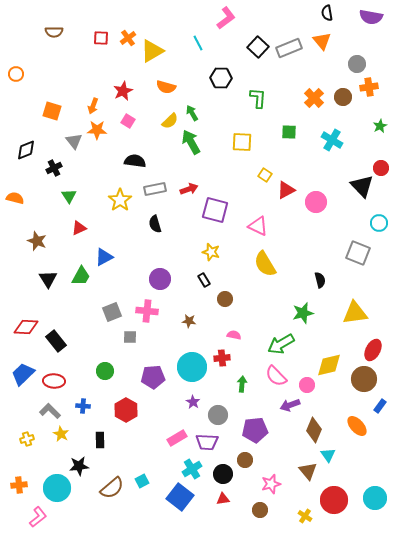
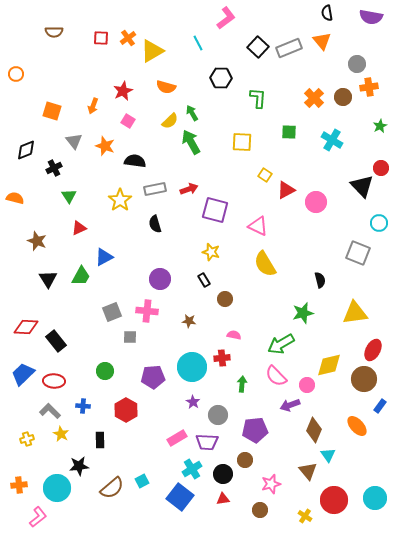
orange star at (97, 130): moved 8 px right, 16 px down; rotated 18 degrees clockwise
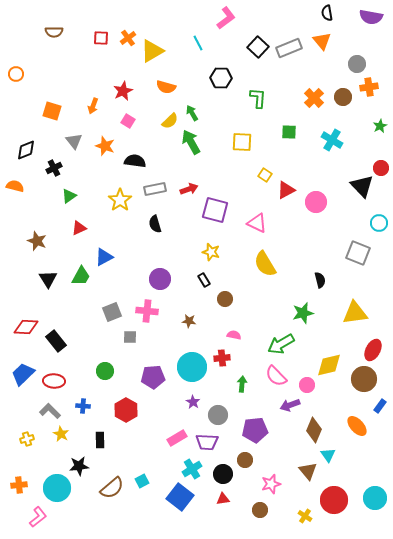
green triangle at (69, 196): rotated 28 degrees clockwise
orange semicircle at (15, 198): moved 12 px up
pink triangle at (258, 226): moved 1 px left, 3 px up
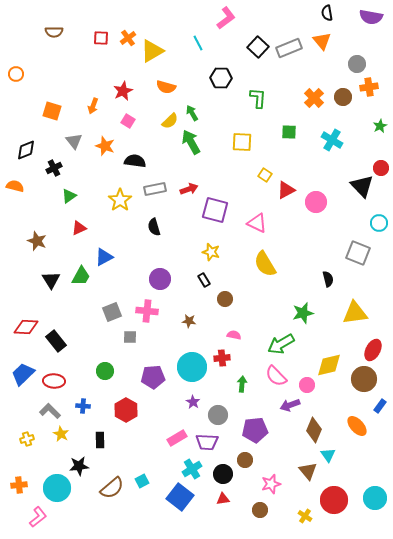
black semicircle at (155, 224): moved 1 px left, 3 px down
black triangle at (48, 279): moved 3 px right, 1 px down
black semicircle at (320, 280): moved 8 px right, 1 px up
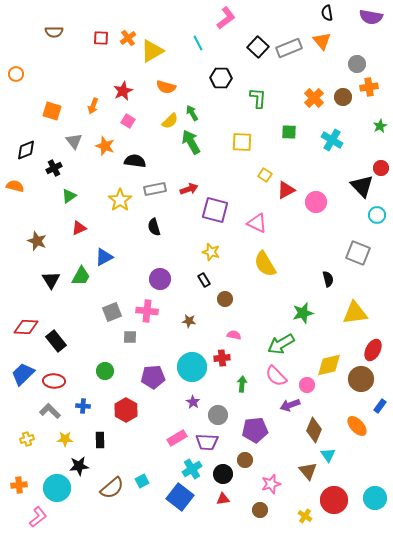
cyan circle at (379, 223): moved 2 px left, 8 px up
brown circle at (364, 379): moved 3 px left
yellow star at (61, 434): moved 4 px right, 5 px down; rotated 28 degrees counterclockwise
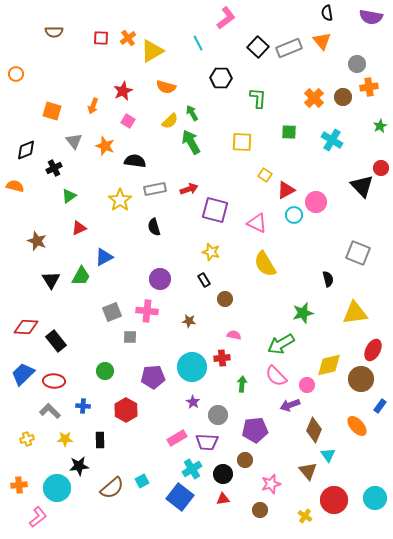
cyan circle at (377, 215): moved 83 px left
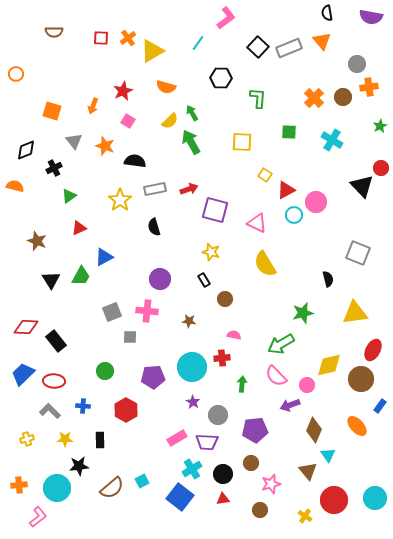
cyan line at (198, 43): rotated 63 degrees clockwise
brown circle at (245, 460): moved 6 px right, 3 px down
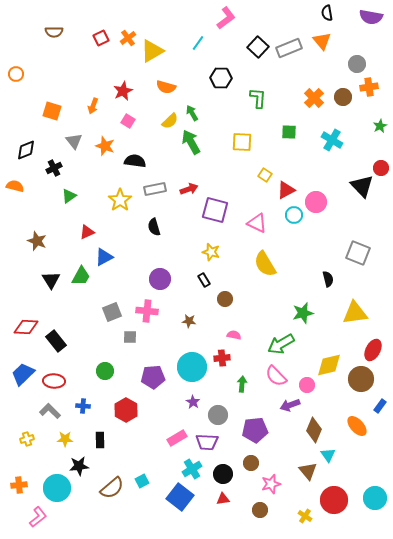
red square at (101, 38): rotated 28 degrees counterclockwise
red triangle at (79, 228): moved 8 px right, 4 px down
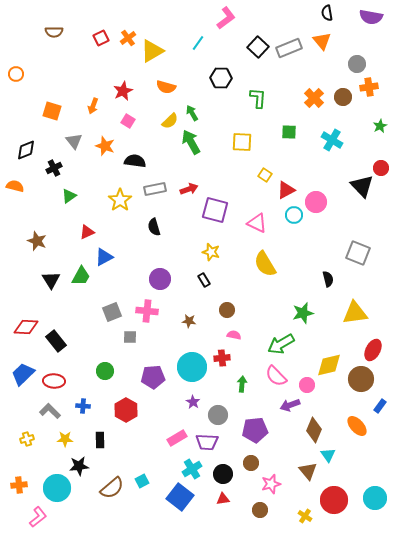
brown circle at (225, 299): moved 2 px right, 11 px down
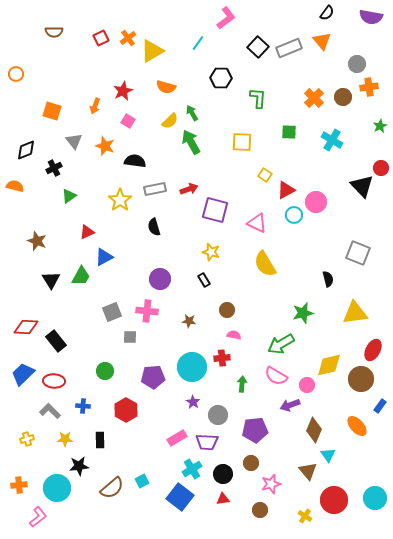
black semicircle at (327, 13): rotated 133 degrees counterclockwise
orange arrow at (93, 106): moved 2 px right
pink semicircle at (276, 376): rotated 15 degrees counterclockwise
